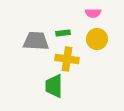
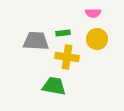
yellow cross: moved 2 px up
green trapezoid: rotated 100 degrees clockwise
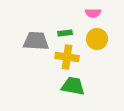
green rectangle: moved 2 px right
green trapezoid: moved 19 px right
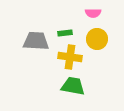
yellow cross: moved 3 px right
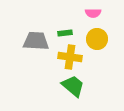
green trapezoid: rotated 30 degrees clockwise
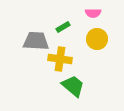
green rectangle: moved 2 px left, 6 px up; rotated 24 degrees counterclockwise
yellow cross: moved 10 px left, 2 px down
